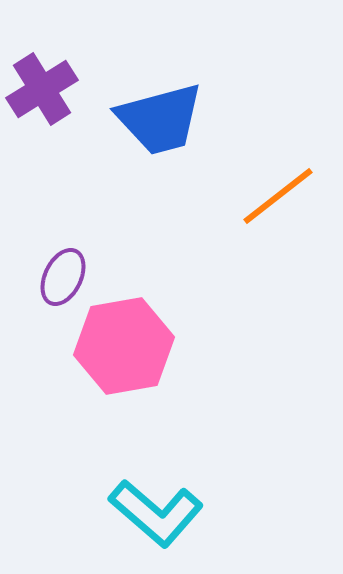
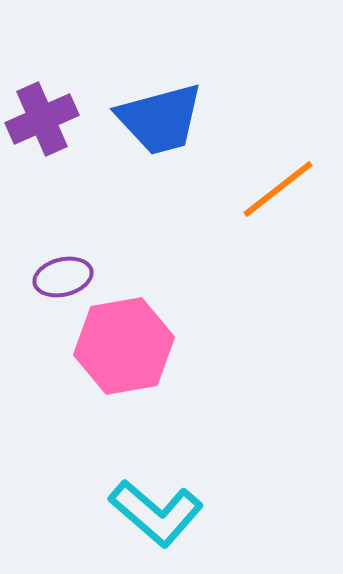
purple cross: moved 30 px down; rotated 8 degrees clockwise
orange line: moved 7 px up
purple ellipse: rotated 50 degrees clockwise
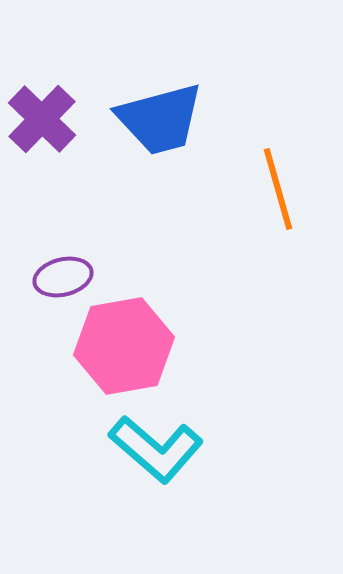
purple cross: rotated 22 degrees counterclockwise
orange line: rotated 68 degrees counterclockwise
cyan L-shape: moved 64 px up
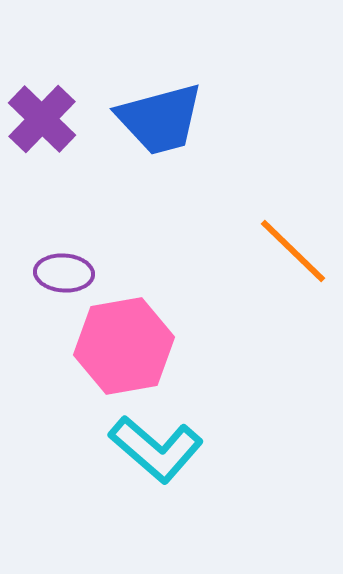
orange line: moved 15 px right, 62 px down; rotated 30 degrees counterclockwise
purple ellipse: moved 1 px right, 4 px up; rotated 18 degrees clockwise
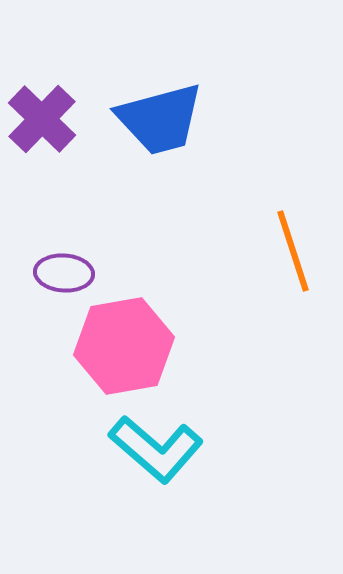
orange line: rotated 28 degrees clockwise
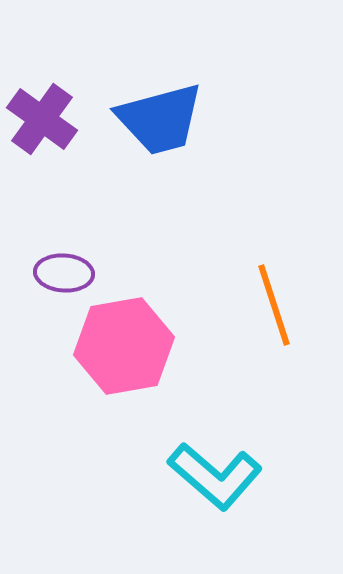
purple cross: rotated 8 degrees counterclockwise
orange line: moved 19 px left, 54 px down
cyan L-shape: moved 59 px right, 27 px down
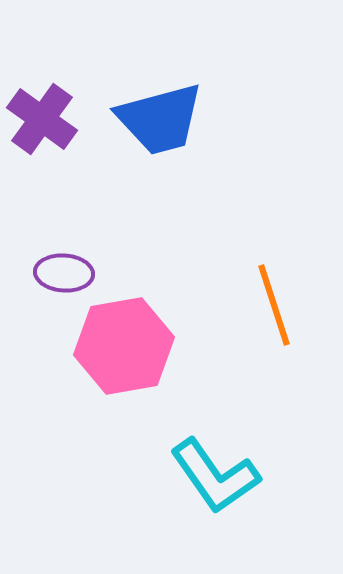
cyan L-shape: rotated 14 degrees clockwise
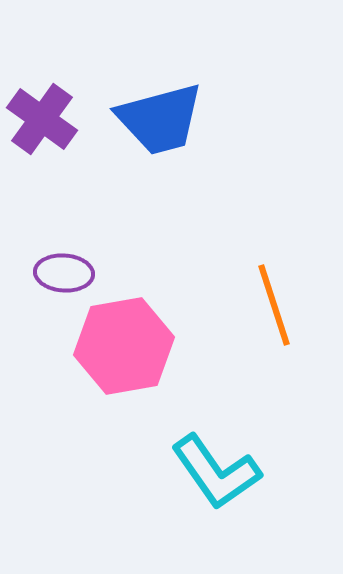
cyan L-shape: moved 1 px right, 4 px up
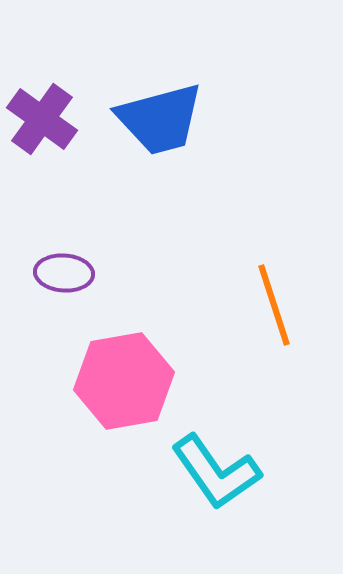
pink hexagon: moved 35 px down
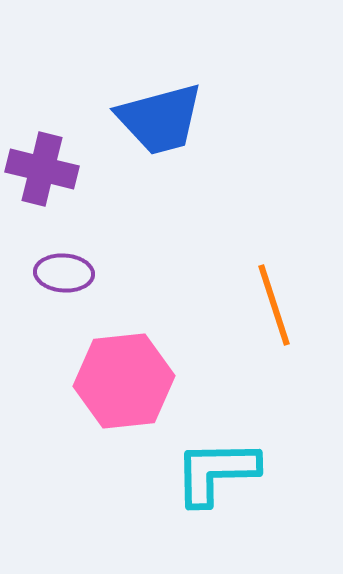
purple cross: moved 50 px down; rotated 22 degrees counterclockwise
pink hexagon: rotated 4 degrees clockwise
cyan L-shape: rotated 124 degrees clockwise
